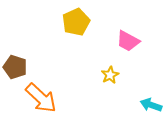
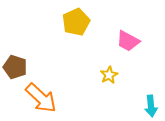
yellow star: moved 1 px left
cyan arrow: moved 1 px down; rotated 115 degrees counterclockwise
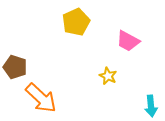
yellow star: moved 1 px left, 1 px down; rotated 18 degrees counterclockwise
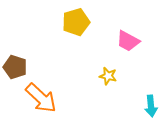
yellow pentagon: rotated 8 degrees clockwise
yellow star: rotated 12 degrees counterclockwise
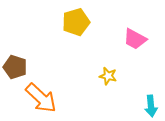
pink trapezoid: moved 7 px right, 2 px up
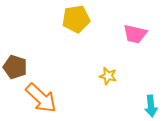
yellow pentagon: moved 3 px up; rotated 8 degrees clockwise
pink trapezoid: moved 5 px up; rotated 15 degrees counterclockwise
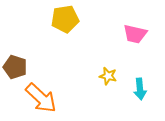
yellow pentagon: moved 11 px left
cyan arrow: moved 11 px left, 17 px up
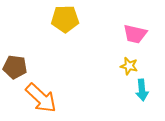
yellow pentagon: rotated 8 degrees clockwise
brown pentagon: rotated 10 degrees counterclockwise
yellow star: moved 21 px right, 10 px up
cyan arrow: moved 2 px right, 1 px down
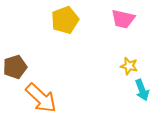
yellow pentagon: moved 1 px down; rotated 20 degrees counterclockwise
pink trapezoid: moved 12 px left, 15 px up
brown pentagon: rotated 25 degrees counterclockwise
cyan arrow: rotated 15 degrees counterclockwise
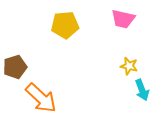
yellow pentagon: moved 5 px down; rotated 16 degrees clockwise
